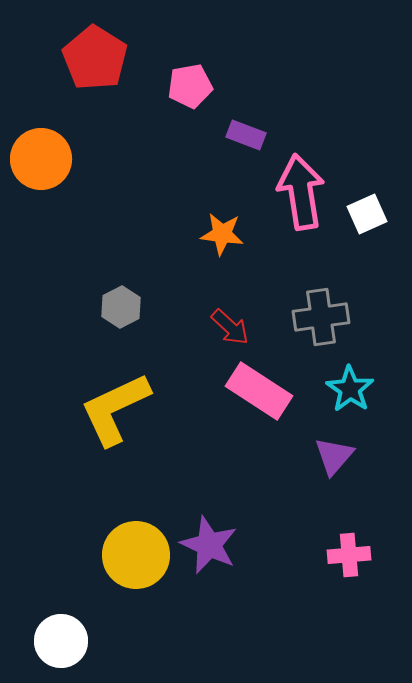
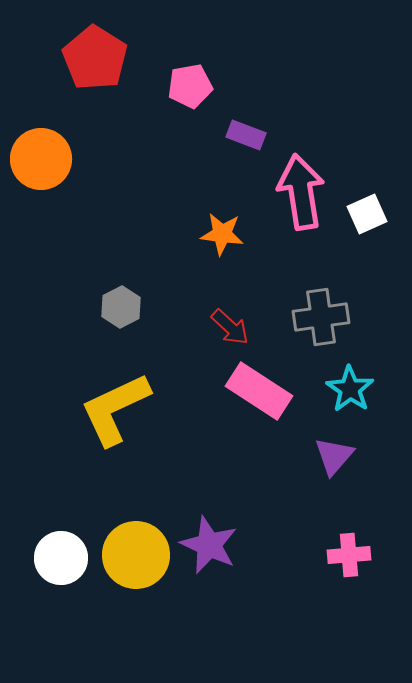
white circle: moved 83 px up
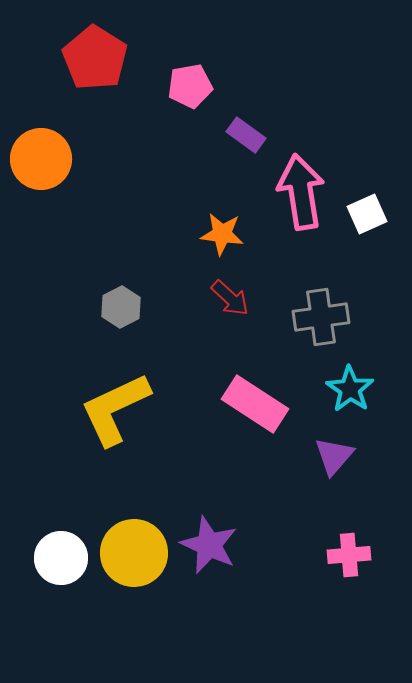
purple rectangle: rotated 15 degrees clockwise
red arrow: moved 29 px up
pink rectangle: moved 4 px left, 13 px down
yellow circle: moved 2 px left, 2 px up
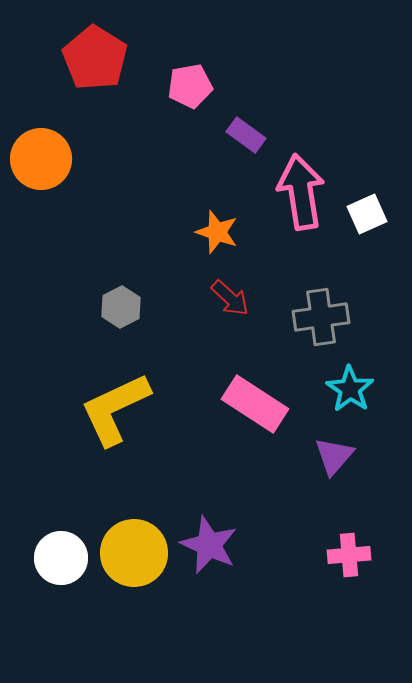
orange star: moved 5 px left, 2 px up; rotated 12 degrees clockwise
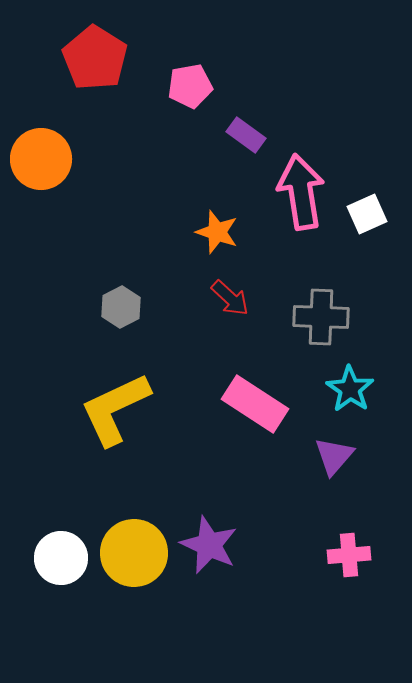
gray cross: rotated 10 degrees clockwise
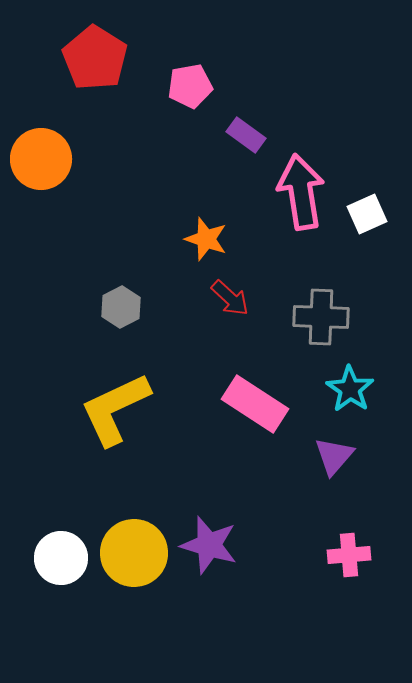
orange star: moved 11 px left, 7 px down
purple star: rotated 8 degrees counterclockwise
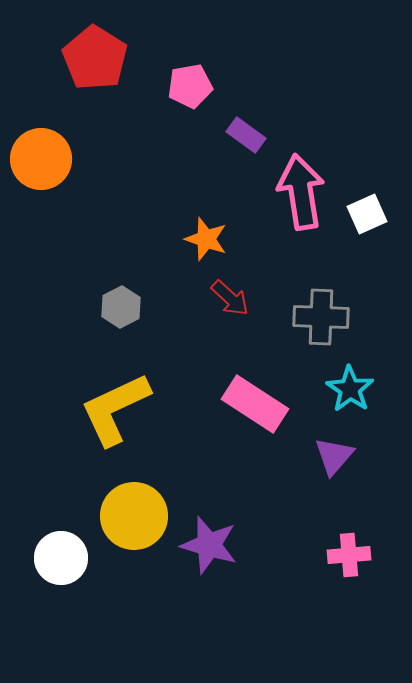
yellow circle: moved 37 px up
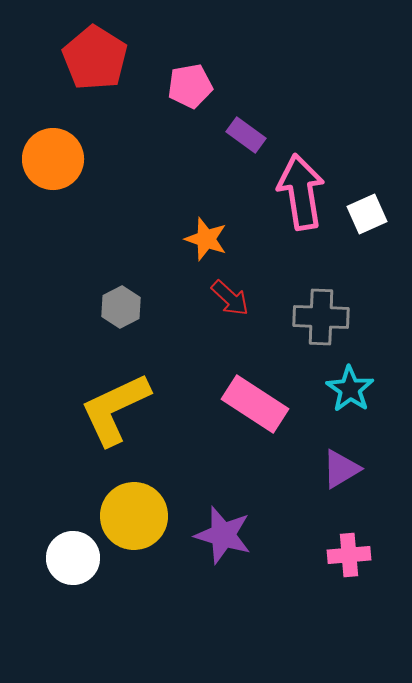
orange circle: moved 12 px right
purple triangle: moved 7 px right, 13 px down; rotated 18 degrees clockwise
purple star: moved 14 px right, 10 px up
white circle: moved 12 px right
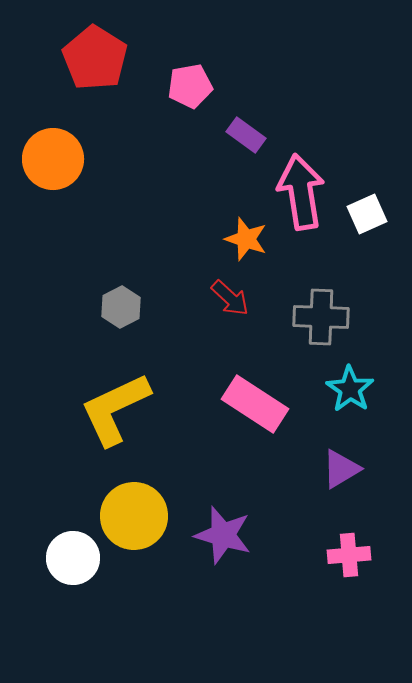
orange star: moved 40 px right
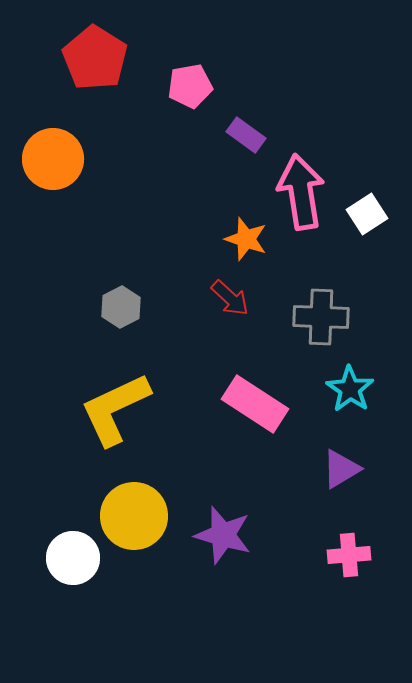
white square: rotated 9 degrees counterclockwise
